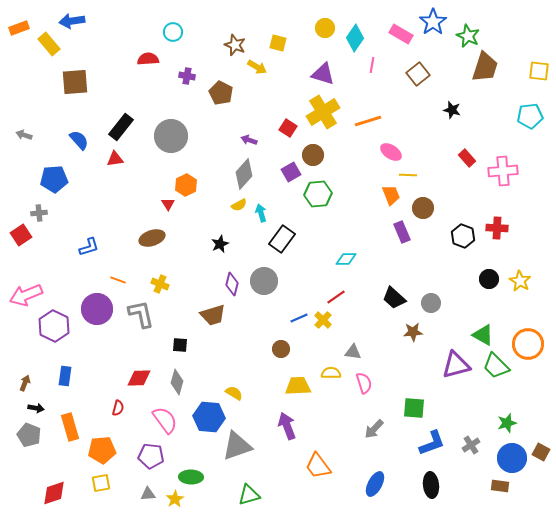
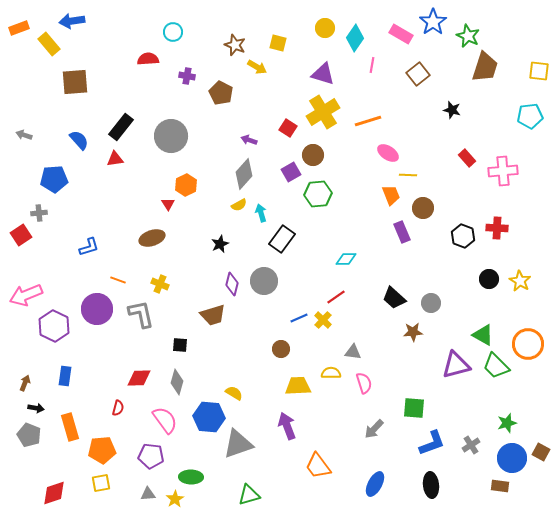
pink ellipse at (391, 152): moved 3 px left, 1 px down
gray triangle at (237, 446): moved 1 px right, 2 px up
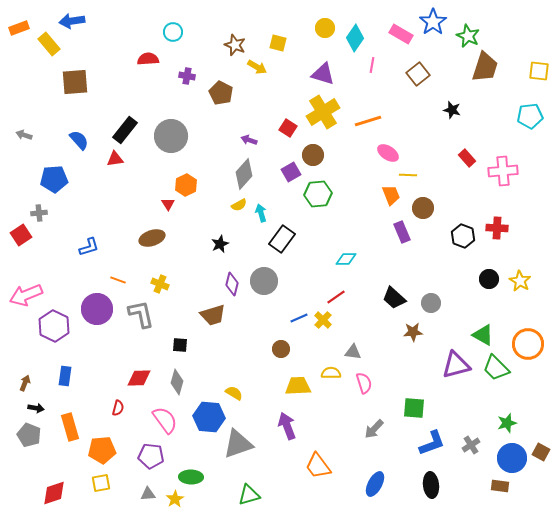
black rectangle at (121, 127): moved 4 px right, 3 px down
green trapezoid at (496, 366): moved 2 px down
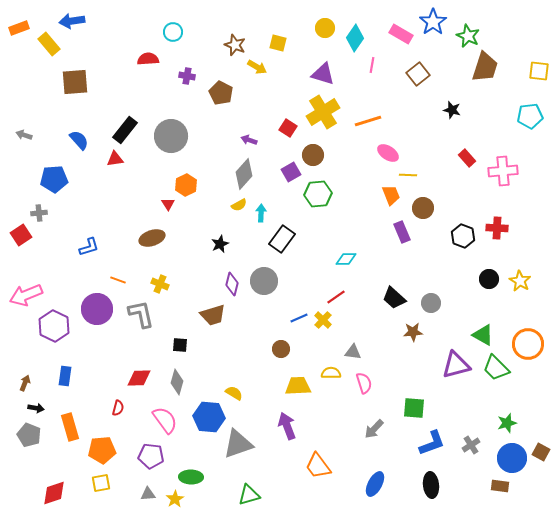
cyan arrow at (261, 213): rotated 18 degrees clockwise
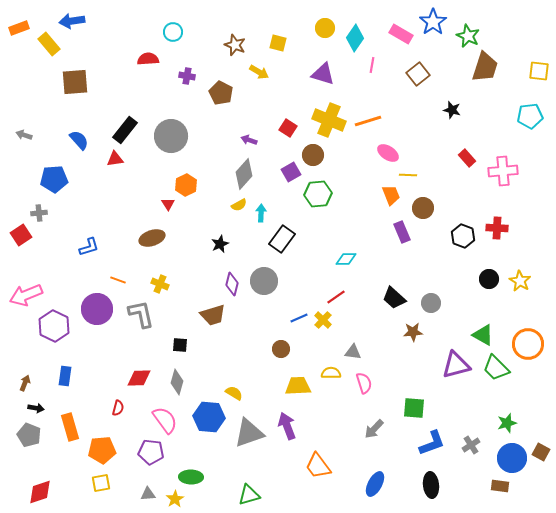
yellow arrow at (257, 67): moved 2 px right, 5 px down
yellow cross at (323, 112): moved 6 px right, 8 px down; rotated 36 degrees counterclockwise
gray triangle at (238, 444): moved 11 px right, 11 px up
purple pentagon at (151, 456): moved 4 px up
red diamond at (54, 493): moved 14 px left, 1 px up
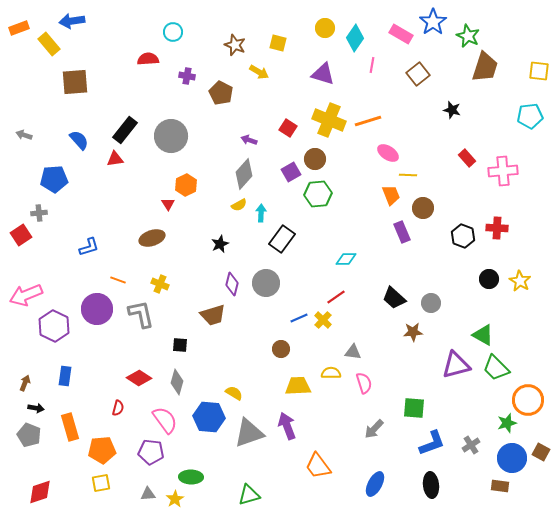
brown circle at (313, 155): moved 2 px right, 4 px down
gray circle at (264, 281): moved 2 px right, 2 px down
orange circle at (528, 344): moved 56 px down
red diamond at (139, 378): rotated 35 degrees clockwise
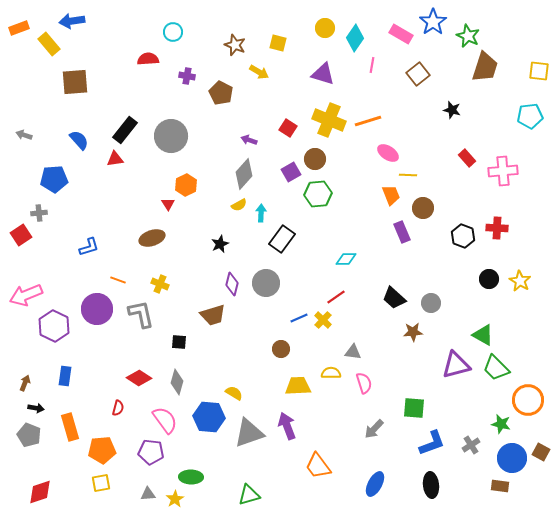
black square at (180, 345): moved 1 px left, 3 px up
green star at (507, 423): moved 6 px left, 1 px down; rotated 30 degrees clockwise
